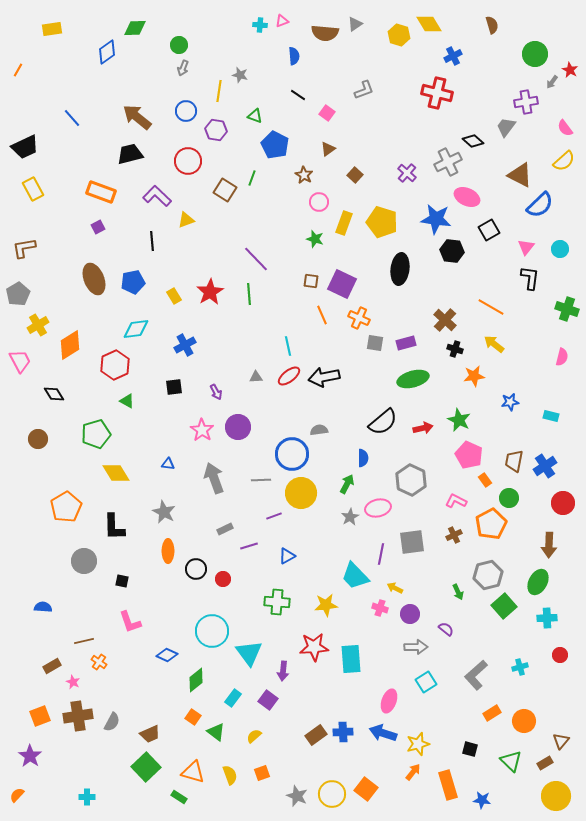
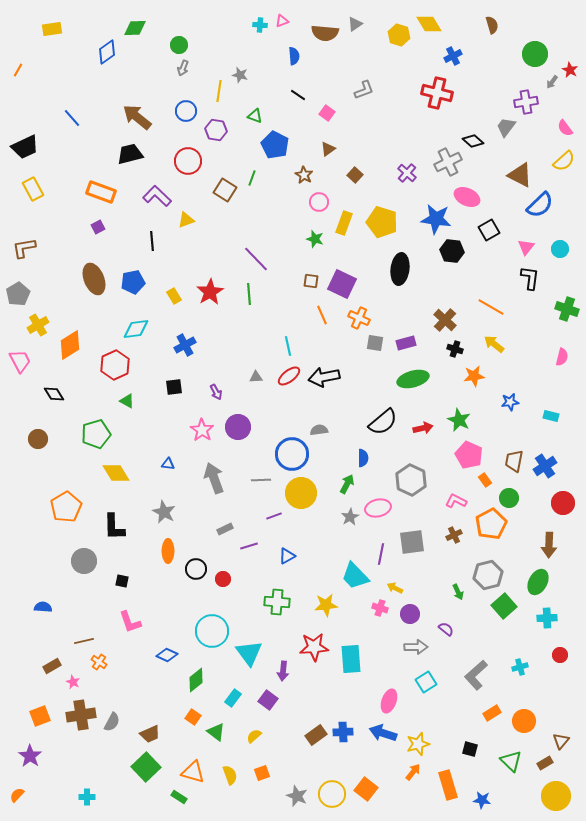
brown cross at (78, 716): moved 3 px right, 1 px up
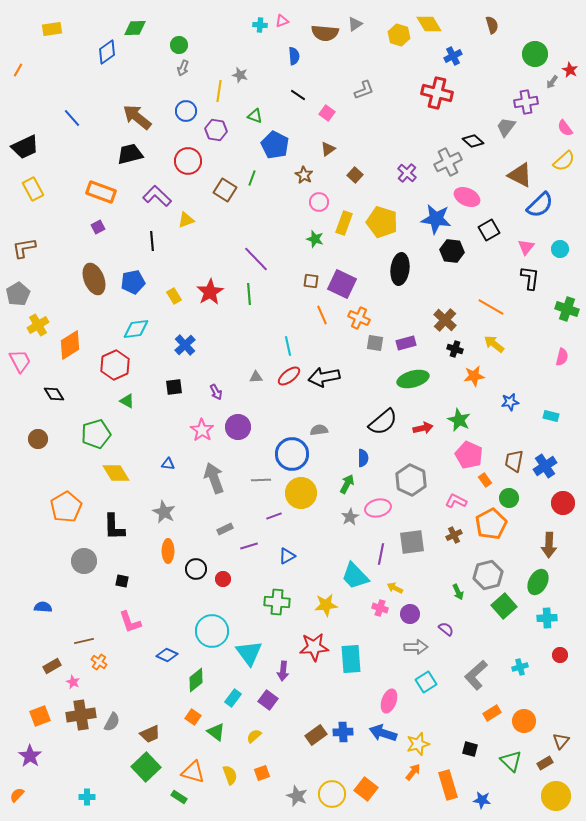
blue cross at (185, 345): rotated 15 degrees counterclockwise
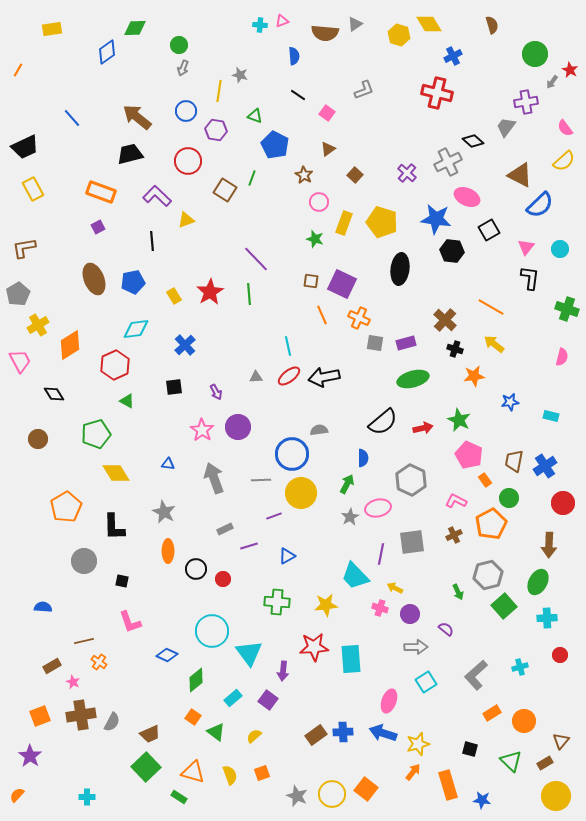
cyan rectangle at (233, 698): rotated 12 degrees clockwise
